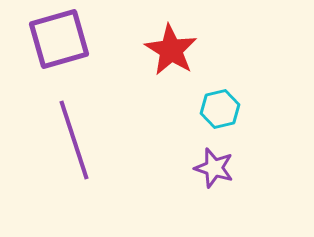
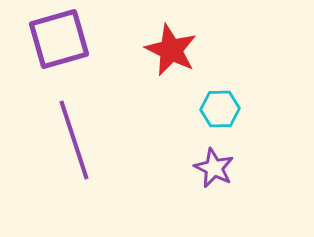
red star: rotated 6 degrees counterclockwise
cyan hexagon: rotated 12 degrees clockwise
purple star: rotated 9 degrees clockwise
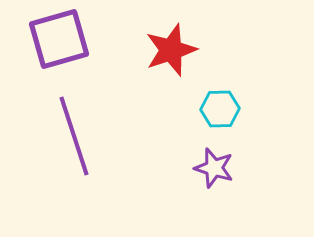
red star: rotated 28 degrees clockwise
purple line: moved 4 px up
purple star: rotated 9 degrees counterclockwise
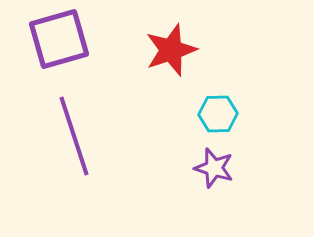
cyan hexagon: moved 2 px left, 5 px down
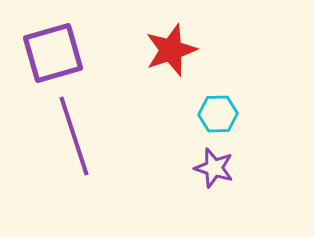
purple square: moved 6 px left, 14 px down
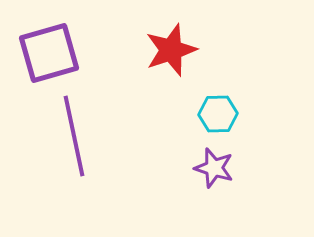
purple square: moved 4 px left
purple line: rotated 6 degrees clockwise
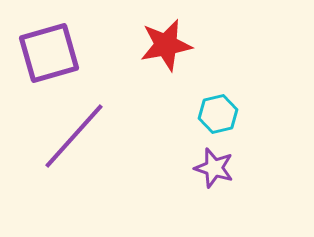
red star: moved 5 px left, 5 px up; rotated 8 degrees clockwise
cyan hexagon: rotated 12 degrees counterclockwise
purple line: rotated 54 degrees clockwise
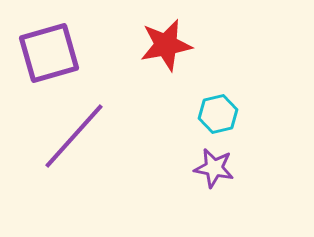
purple star: rotated 6 degrees counterclockwise
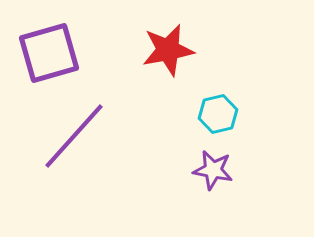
red star: moved 2 px right, 5 px down
purple star: moved 1 px left, 2 px down
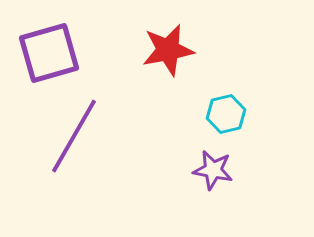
cyan hexagon: moved 8 px right
purple line: rotated 12 degrees counterclockwise
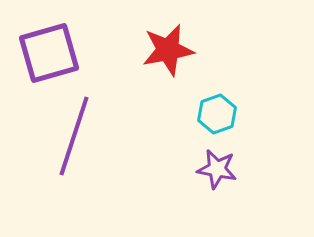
cyan hexagon: moved 9 px left; rotated 6 degrees counterclockwise
purple line: rotated 12 degrees counterclockwise
purple star: moved 4 px right, 1 px up
